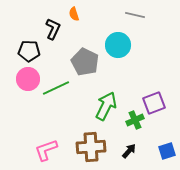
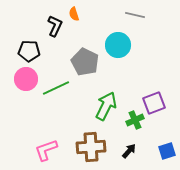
black L-shape: moved 2 px right, 3 px up
pink circle: moved 2 px left
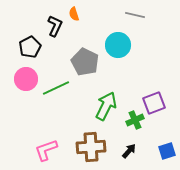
black pentagon: moved 1 px right, 4 px up; rotated 30 degrees counterclockwise
